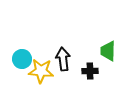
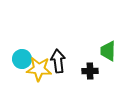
black arrow: moved 5 px left, 2 px down
yellow star: moved 2 px left, 2 px up
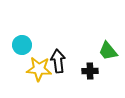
green trapezoid: rotated 40 degrees counterclockwise
cyan circle: moved 14 px up
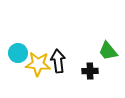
cyan circle: moved 4 px left, 8 px down
yellow star: moved 1 px left, 5 px up
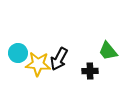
black arrow: moved 1 px right, 2 px up; rotated 145 degrees counterclockwise
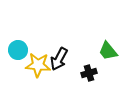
cyan circle: moved 3 px up
yellow star: moved 1 px down
black cross: moved 1 px left, 2 px down; rotated 14 degrees counterclockwise
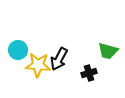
green trapezoid: rotated 35 degrees counterclockwise
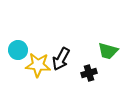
black arrow: moved 2 px right
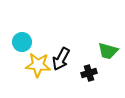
cyan circle: moved 4 px right, 8 px up
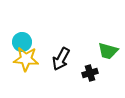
yellow star: moved 12 px left, 6 px up
black cross: moved 1 px right
